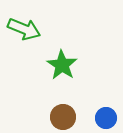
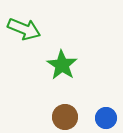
brown circle: moved 2 px right
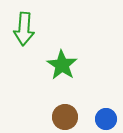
green arrow: rotated 72 degrees clockwise
blue circle: moved 1 px down
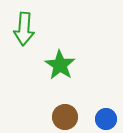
green star: moved 2 px left
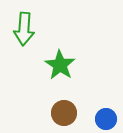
brown circle: moved 1 px left, 4 px up
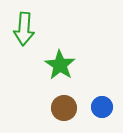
brown circle: moved 5 px up
blue circle: moved 4 px left, 12 px up
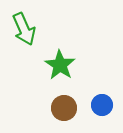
green arrow: rotated 28 degrees counterclockwise
blue circle: moved 2 px up
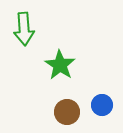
green arrow: rotated 20 degrees clockwise
brown circle: moved 3 px right, 4 px down
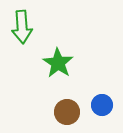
green arrow: moved 2 px left, 2 px up
green star: moved 2 px left, 2 px up
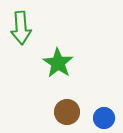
green arrow: moved 1 px left, 1 px down
blue circle: moved 2 px right, 13 px down
